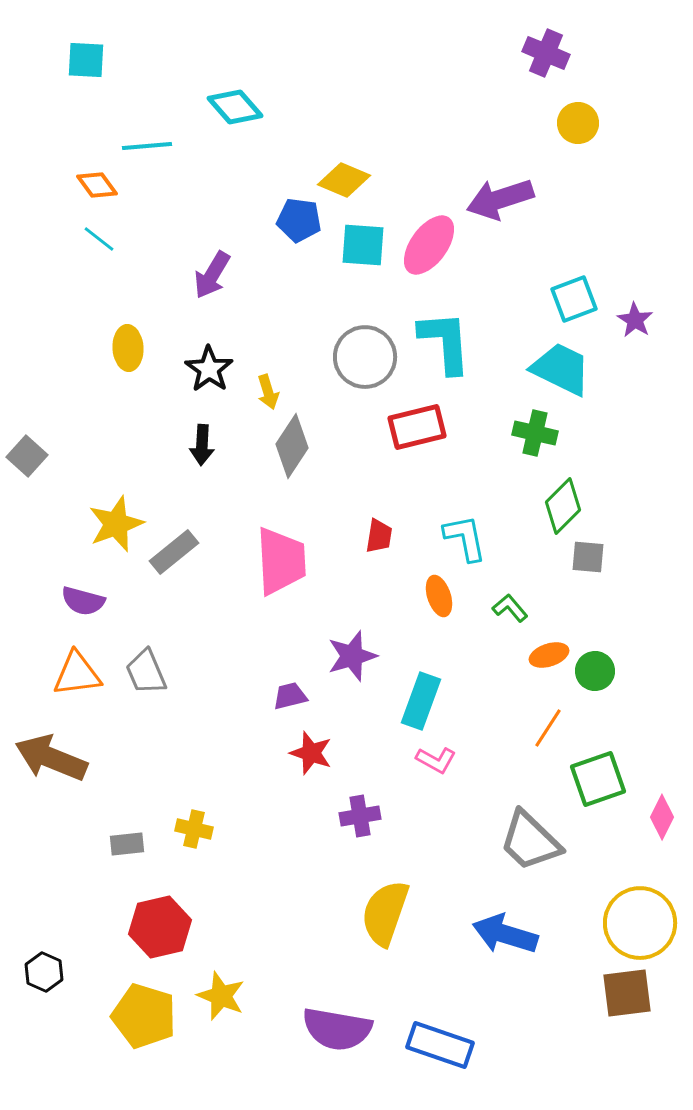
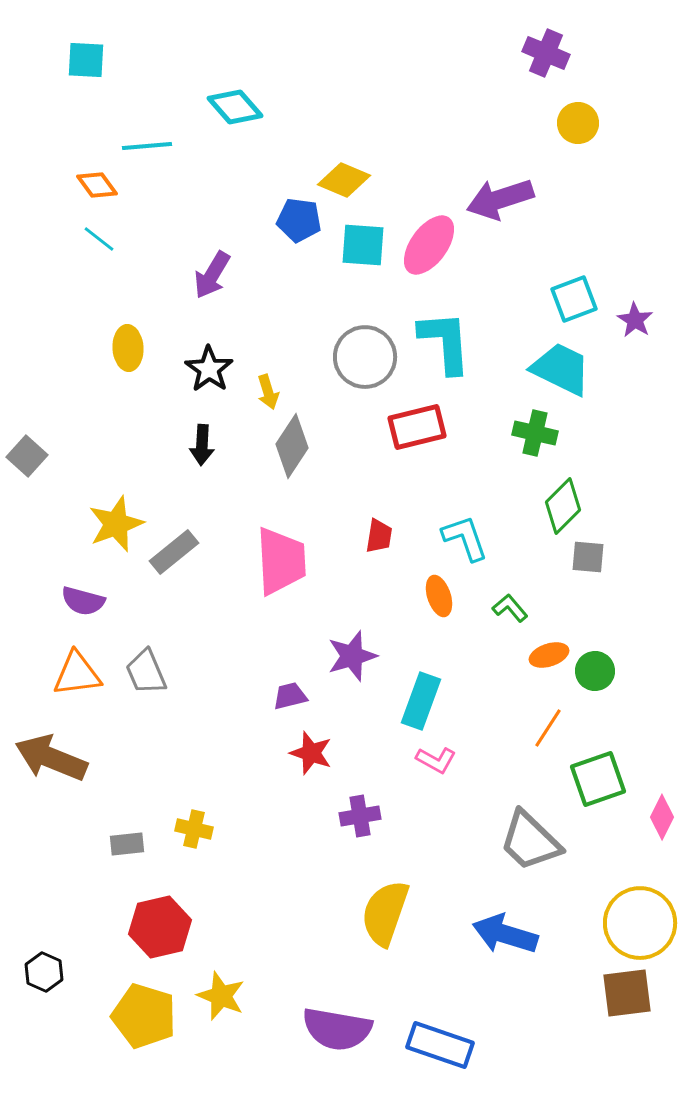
cyan L-shape at (465, 538): rotated 8 degrees counterclockwise
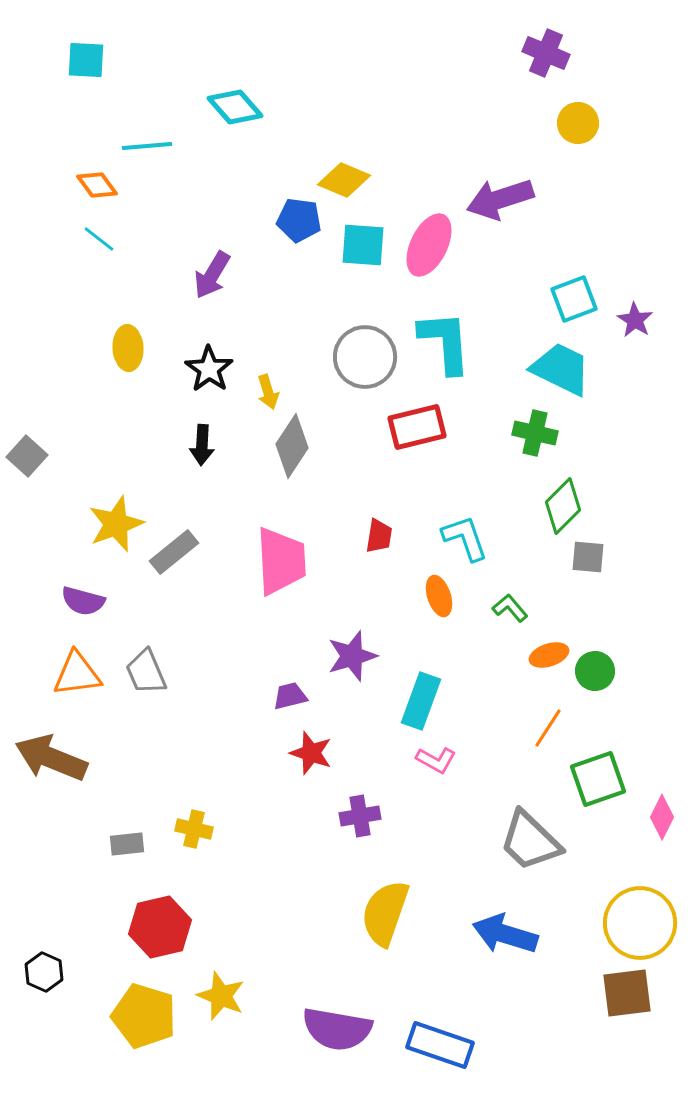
pink ellipse at (429, 245): rotated 10 degrees counterclockwise
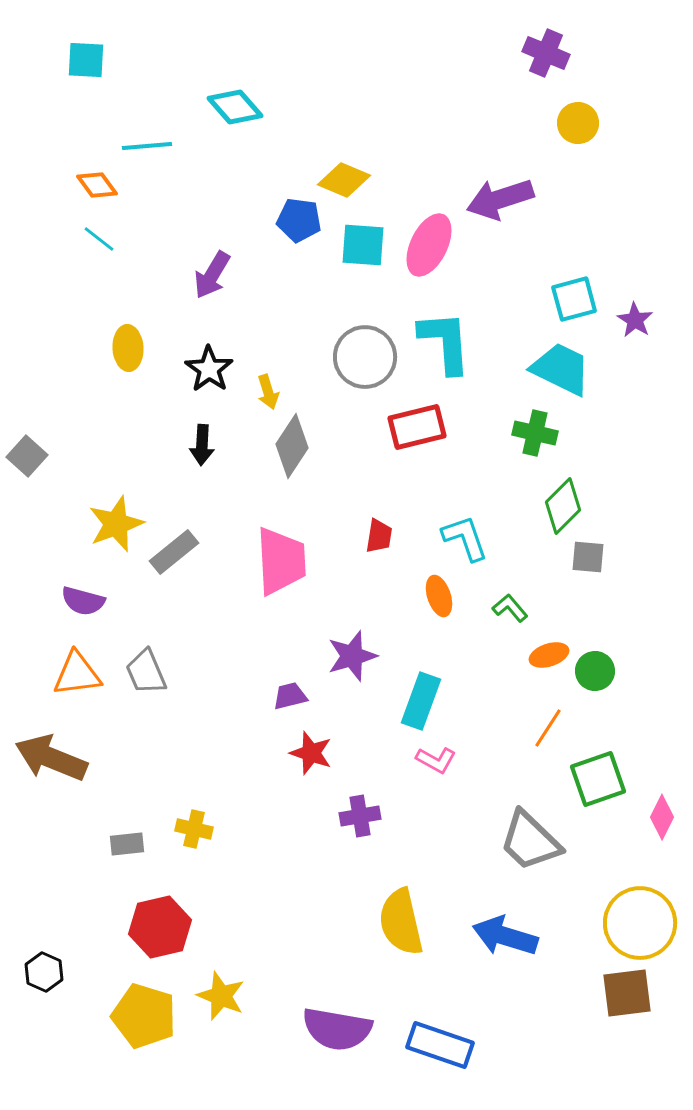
cyan square at (574, 299): rotated 6 degrees clockwise
yellow semicircle at (385, 913): moved 16 px right, 9 px down; rotated 32 degrees counterclockwise
blue arrow at (505, 934): moved 2 px down
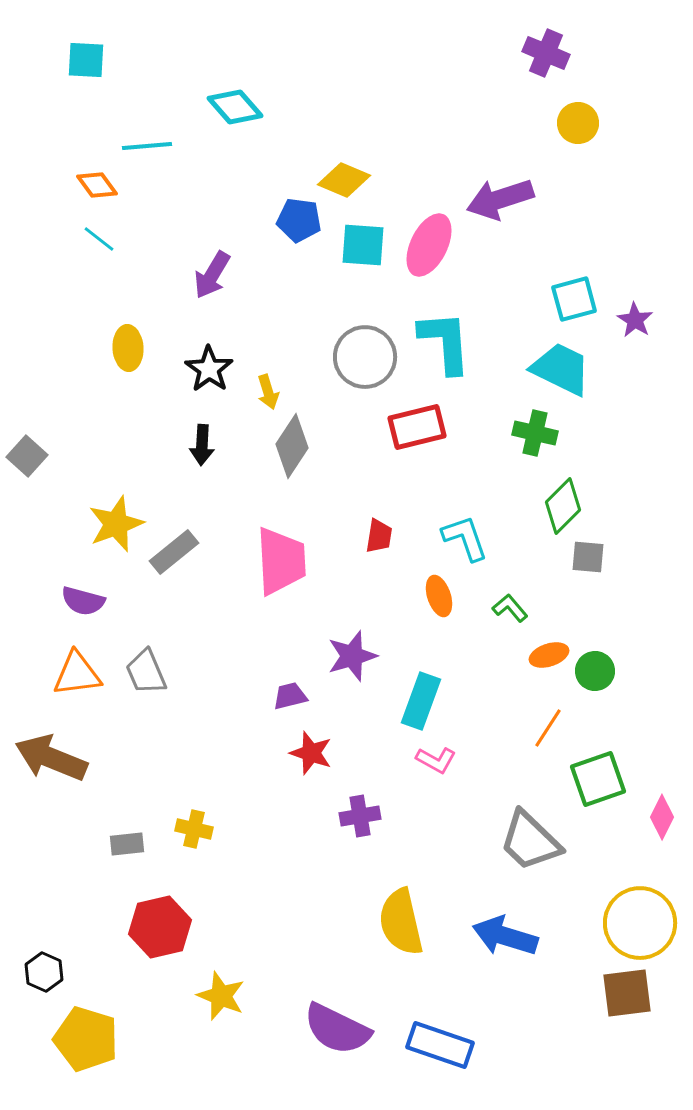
yellow pentagon at (144, 1016): moved 58 px left, 23 px down
purple semicircle at (337, 1029): rotated 16 degrees clockwise
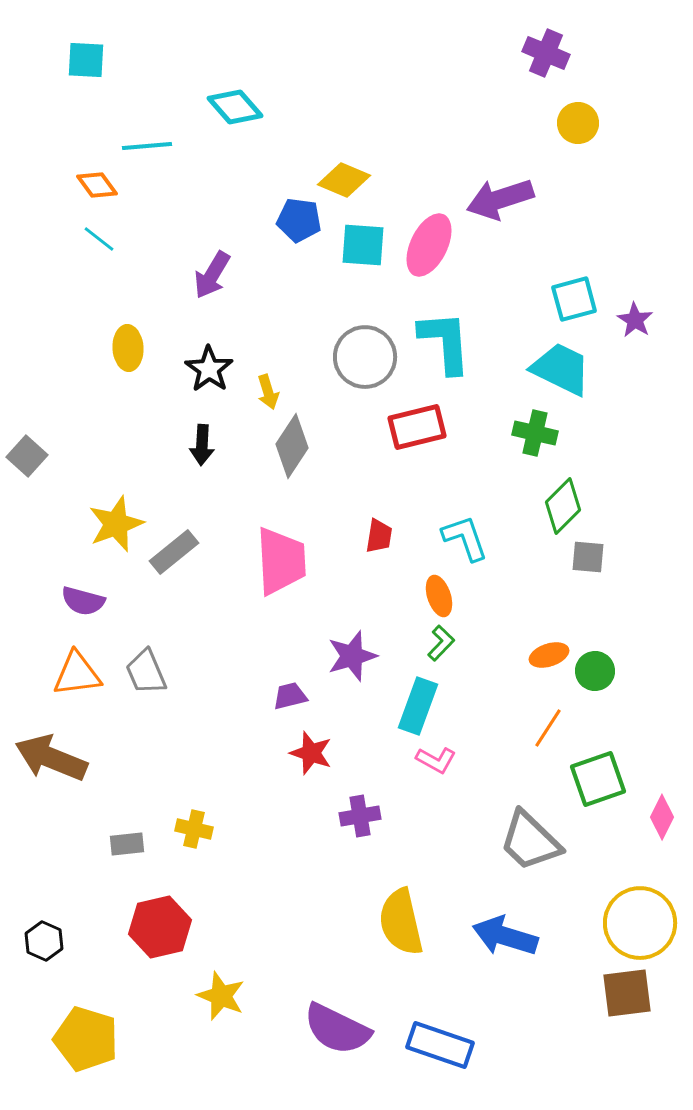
green L-shape at (510, 608): moved 69 px left, 35 px down; rotated 84 degrees clockwise
cyan rectangle at (421, 701): moved 3 px left, 5 px down
black hexagon at (44, 972): moved 31 px up
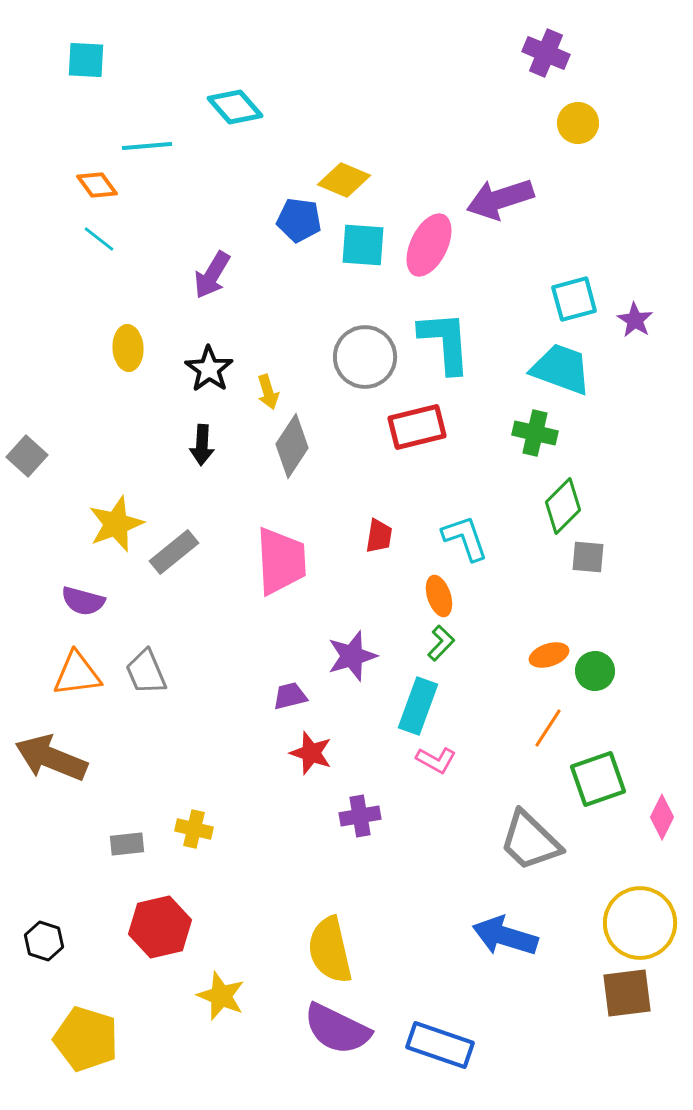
cyan trapezoid at (561, 369): rotated 6 degrees counterclockwise
yellow semicircle at (401, 922): moved 71 px left, 28 px down
black hexagon at (44, 941): rotated 6 degrees counterclockwise
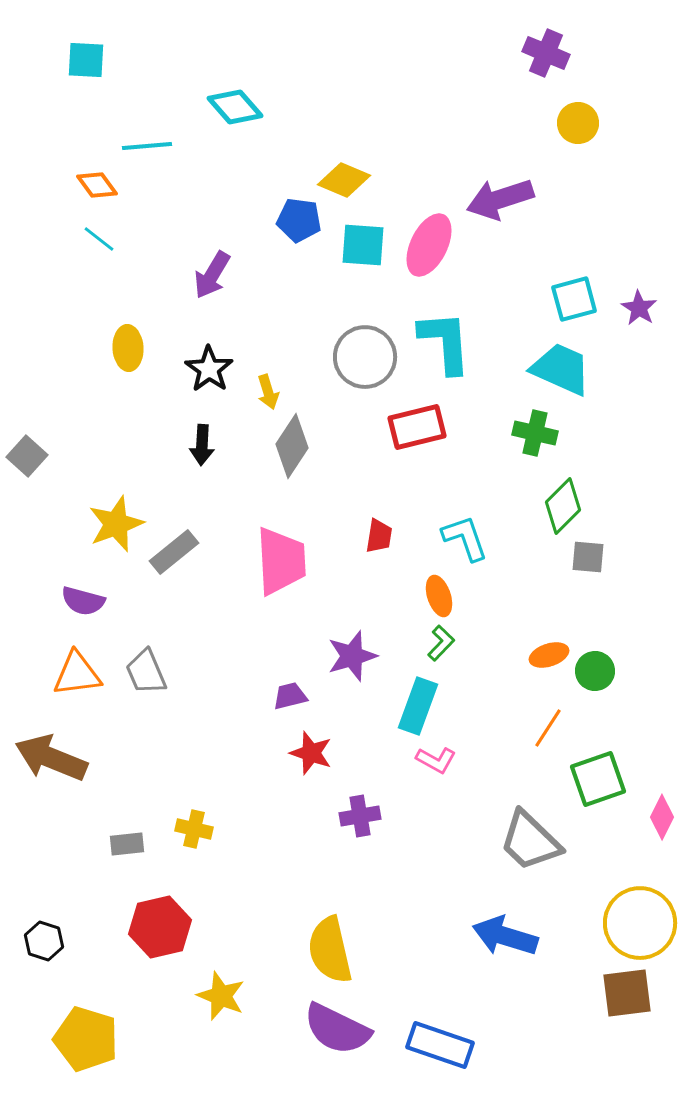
purple star at (635, 320): moved 4 px right, 12 px up
cyan trapezoid at (561, 369): rotated 4 degrees clockwise
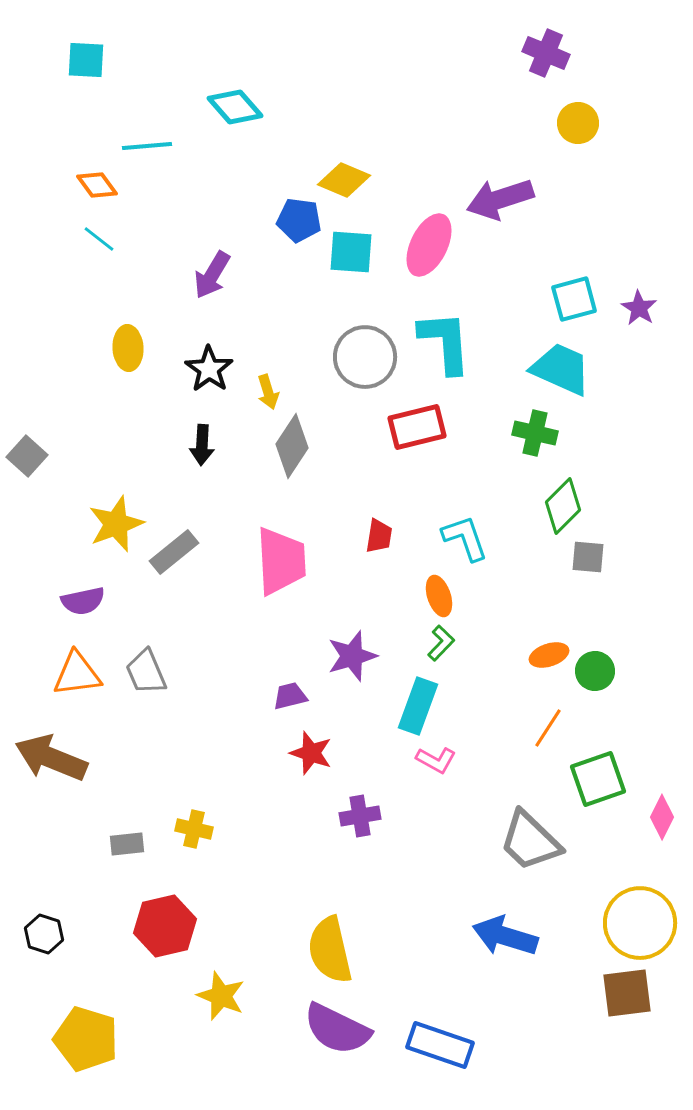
cyan square at (363, 245): moved 12 px left, 7 px down
purple semicircle at (83, 601): rotated 27 degrees counterclockwise
red hexagon at (160, 927): moved 5 px right, 1 px up
black hexagon at (44, 941): moved 7 px up
